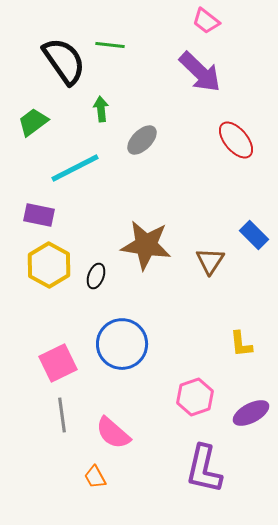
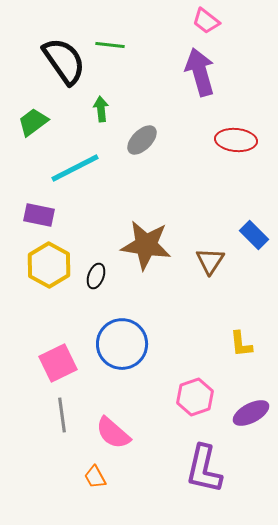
purple arrow: rotated 150 degrees counterclockwise
red ellipse: rotated 45 degrees counterclockwise
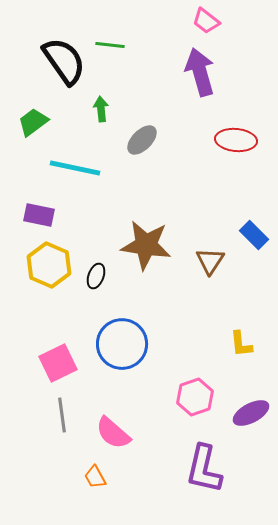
cyan line: rotated 39 degrees clockwise
yellow hexagon: rotated 6 degrees counterclockwise
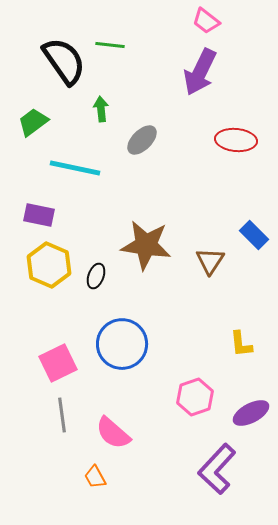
purple arrow: rotated 138 degrees counterclockwise
purple L-shape: moved 13 px right; rotated 30 degrees clockwise
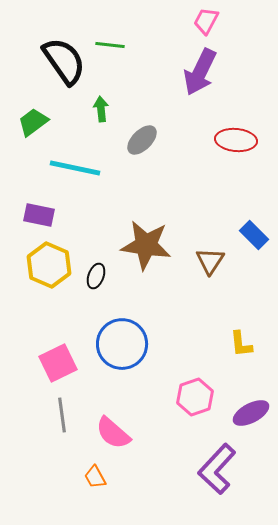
pink trapezoid: rotated 80 degrees clockwise
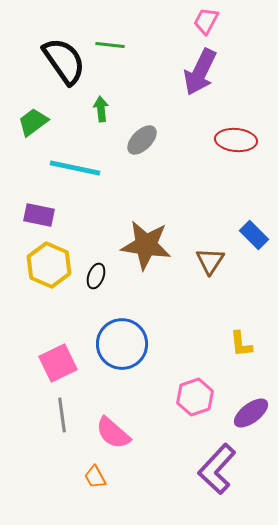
purple ellipse: rotated 9 degrees counterclockwise
